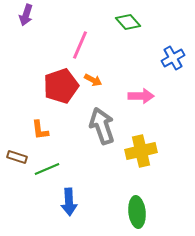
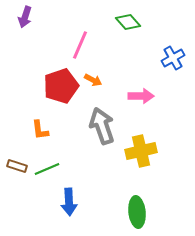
purple arrow: moved 1 px left, 2 px down
brown rectangle: moved 9 px down
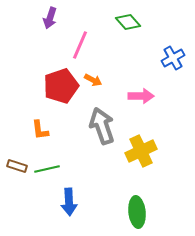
purple arrow: moved 25 px right, 1 px down
yellow cross: rotated 12 degrees counterclockwise
green line: rotated 10 degrees clockwise
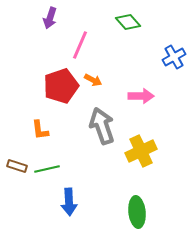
blue cross: moved 1 px right, 1 px up
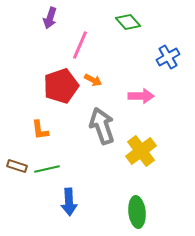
blue cross: moved 6 px left
yellow cross: rotated 12 degrees counterclockwise
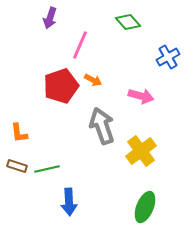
pink arrow: rotated 15 degrees clockwise
orange L-shape: moved 21 px left, 3 px down
green ellipse: moved 8 px right, 5 px up; rotated 28 degrees clockwise
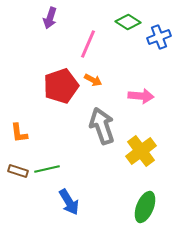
green diamond: rotated 15 degrees counterclockwise
pink line: moved 8 px right, 1 px up
blue cross: moved 9 px left, 20 px up; rotated 10 degrees clockwise
pink arrow: rotated 10 degrees counterclockwise
brown rectangle: moved 1 px right, 5 px down
blue arrow: rotated 28 degrees counterclockwise
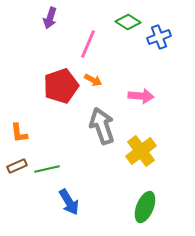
brown rectangle: moved 1 px left, 5 px up; rotated 42 degrees counterclockwise
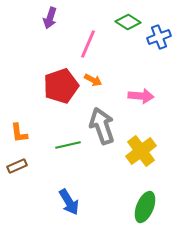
green line: moved 21 px right, 24 px up
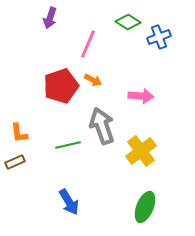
brown rectangle: moved 2 px left, 4 px up
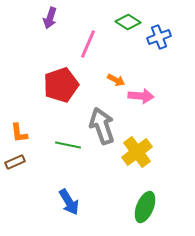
orange arrow: moved 23 px right
red pentagon: moved 1 px up
green line: rotated 25 degrees clockwise
yellow cross: moved 4 px left, 1 px down
